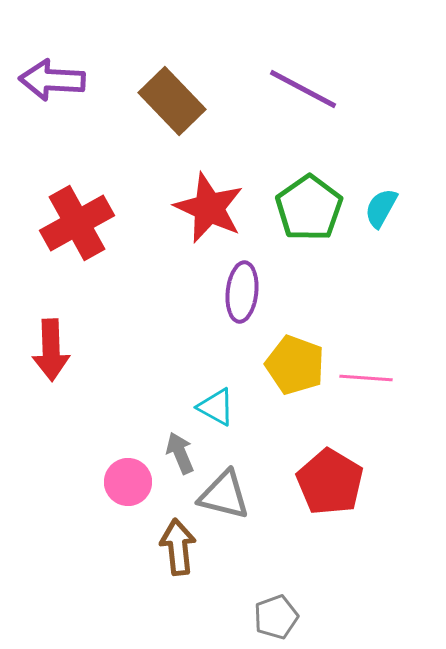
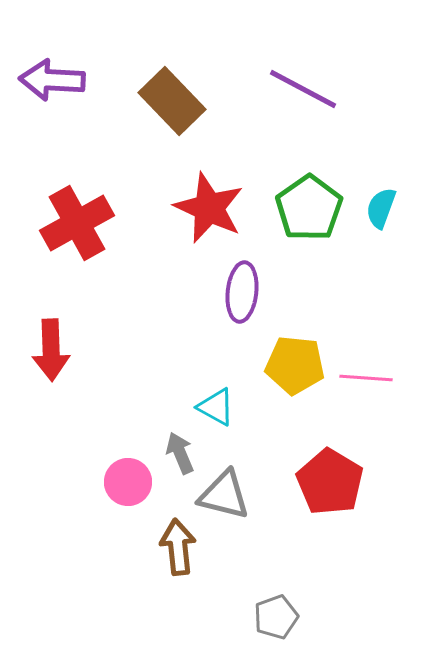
cyan semicircle: rotated 9 degrees counterclockwise
yellow pentagon: rotated 14 degrees counterclockwise
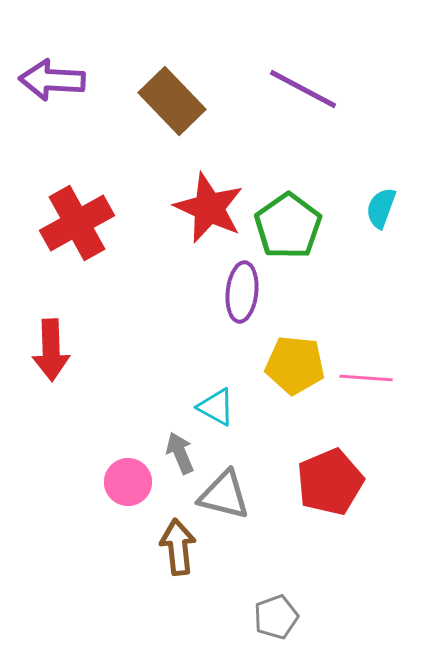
green pentagon: moved 21 px left, 18 px down
red pentagon: rotated 18 degrees clockwise
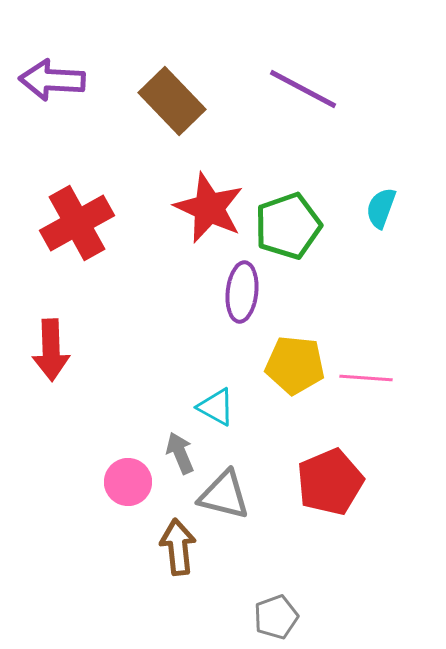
green pentagon: rotated 16 degrees clockwise
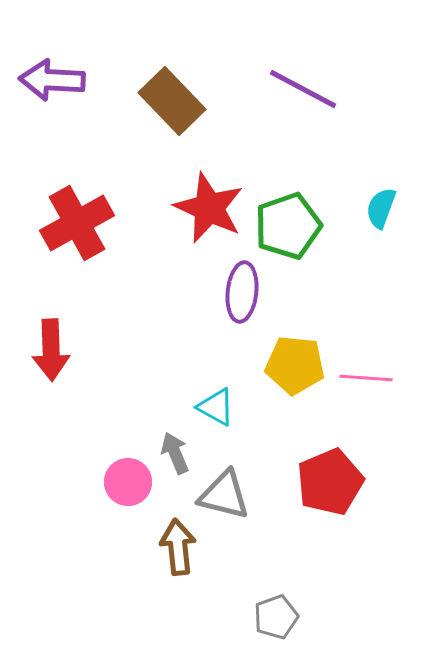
gray arrow: moved 5 px left
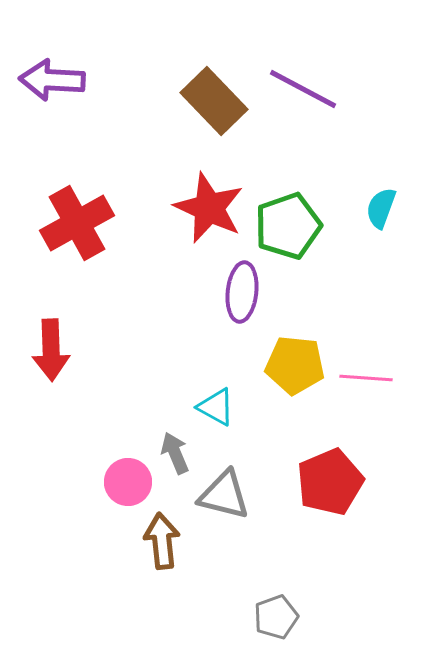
brown rectangle: moved 42 px right
brown arrow: moved 16 px left, 6 px up
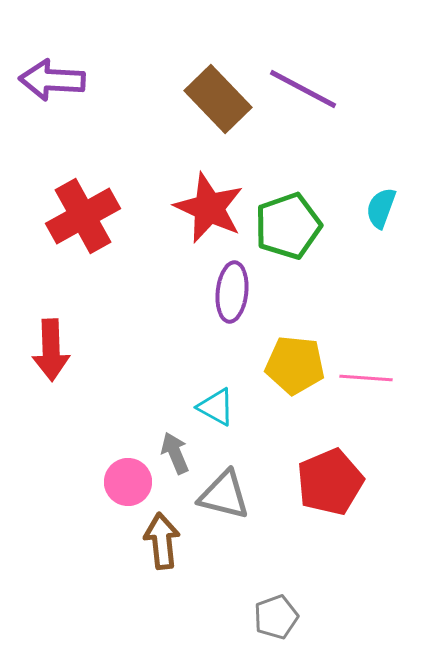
brown rectangle: moved 4 px right, 2 px up
red cross: moved 6 px right, 7 px up
purple ellipse: moved 10 px left
